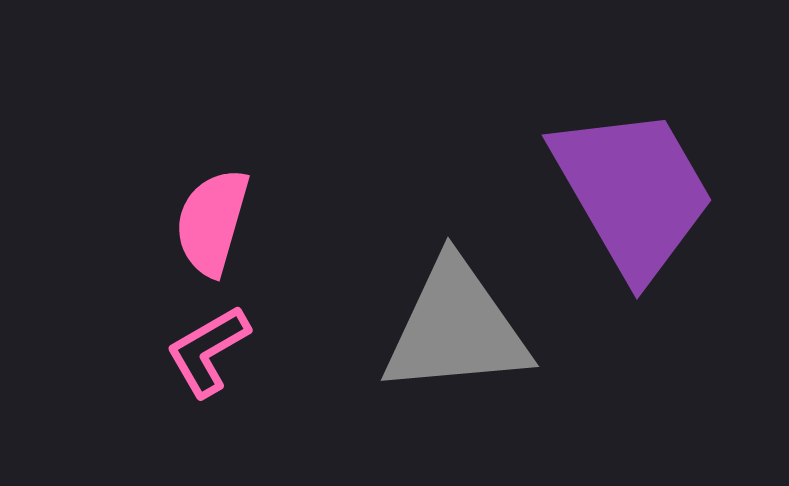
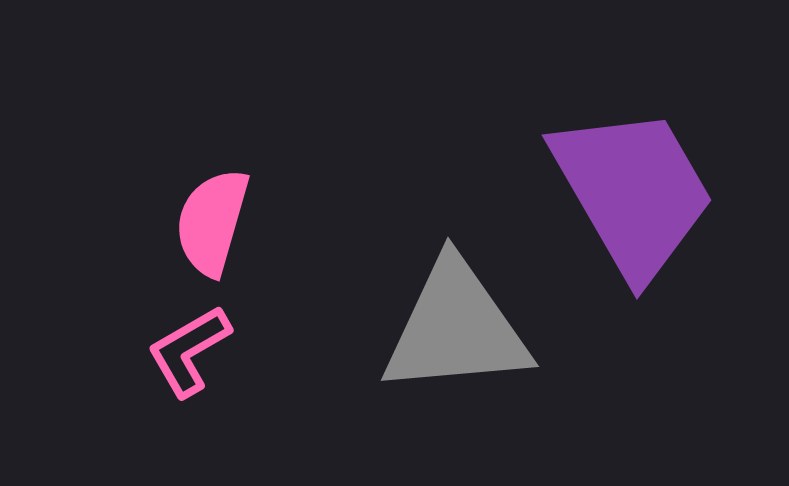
pink L-shape: moved 19 px left
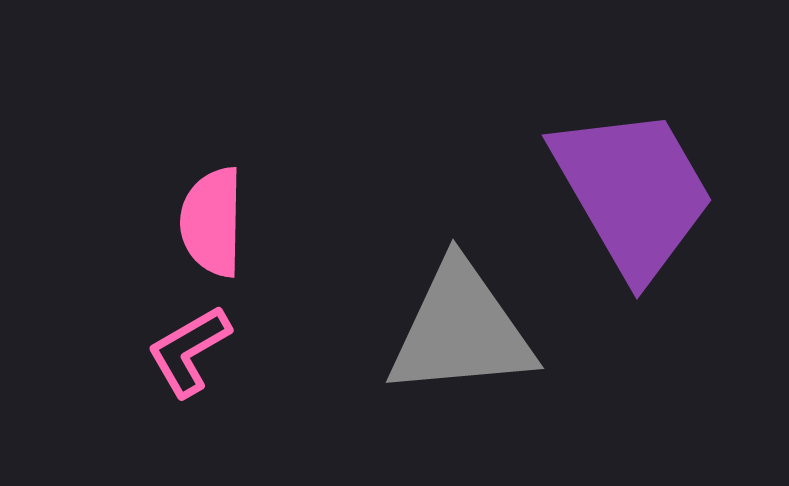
pink semicircle: rotated 15 degrees counterclockwise
gray triangle: moved 5 px right, 2 px down
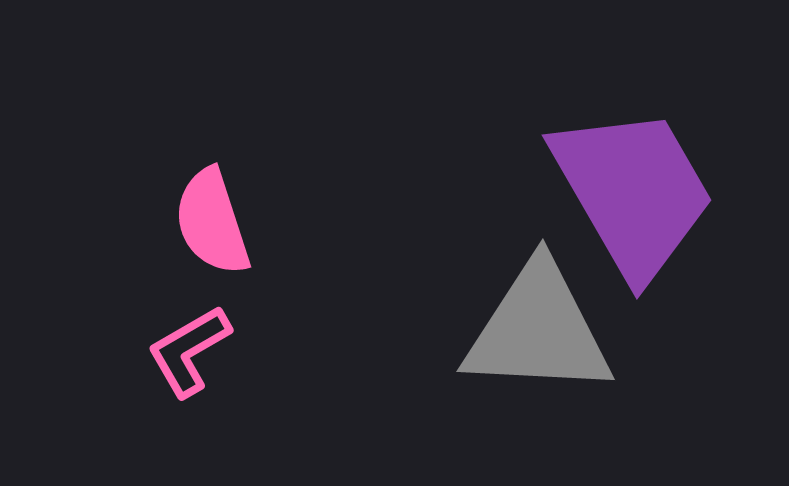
pink semicircle: rotated 19 degrees counterclockwise
gray triangle: moved 77 px right; rotated 8 degrees clockwise
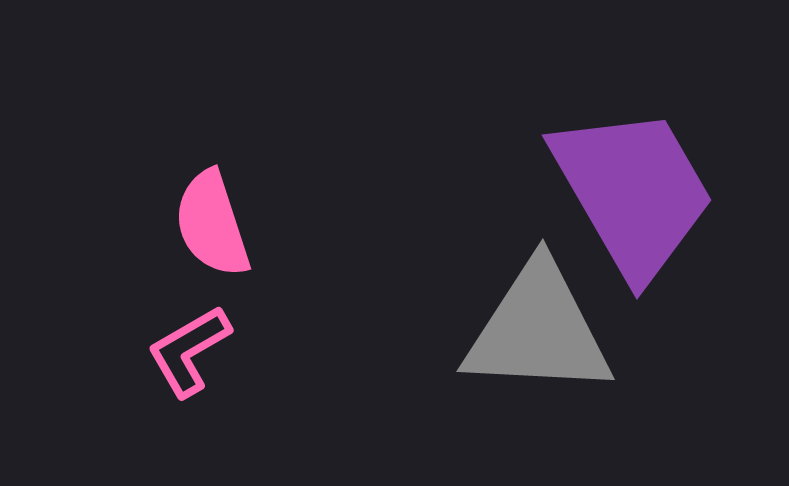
pink semicircle: moved 2 px down
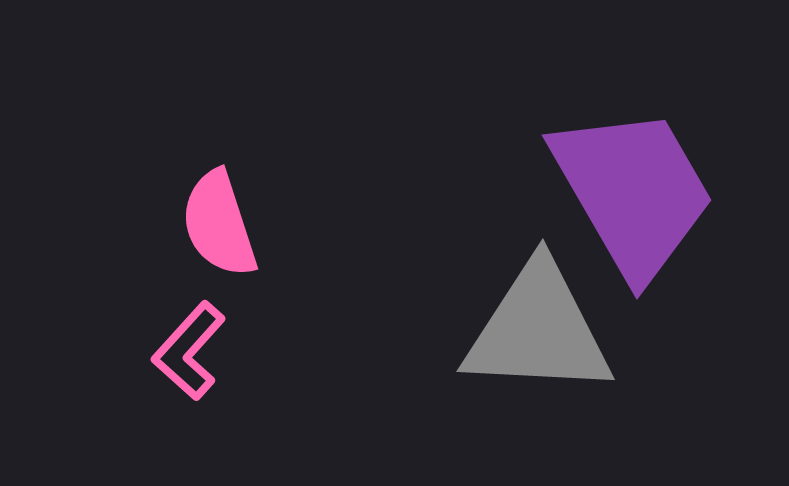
pink semicircle: moved 7 px right
pink L-shape: rotated 18 degrees counterclockwise
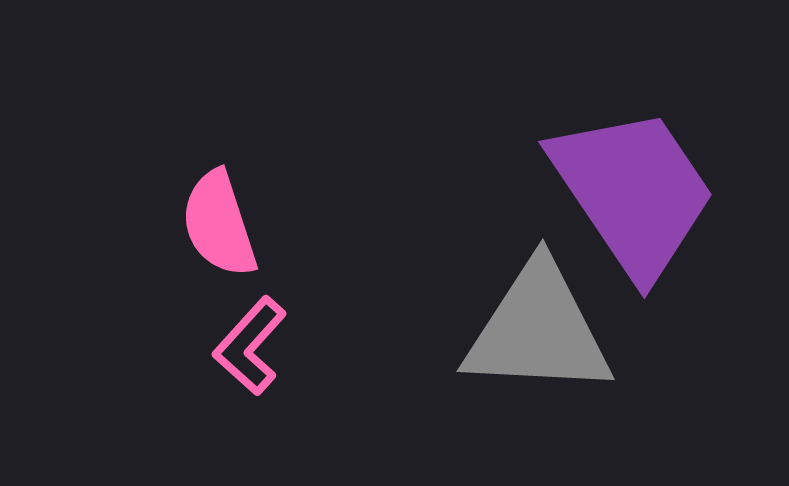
purple trapezoid: rotated 4 degrees counterclockwise
pink L-shape: moved 61 px right, 5 px up
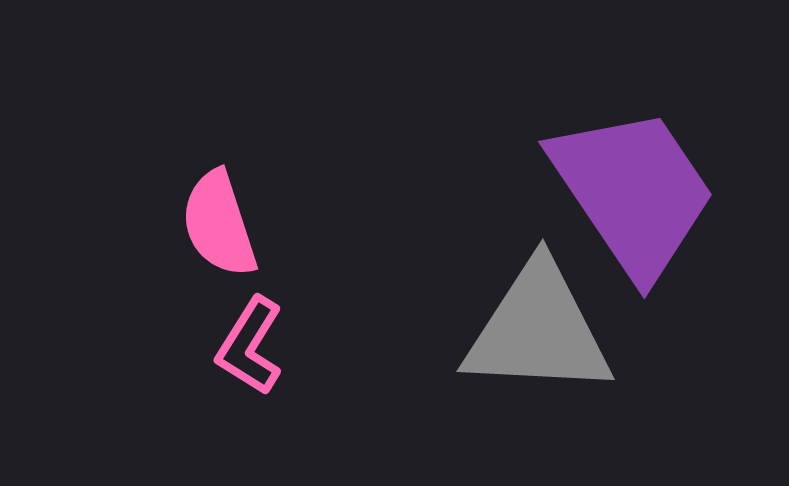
pink L-shape: rotated 10 degrees counterclockwise
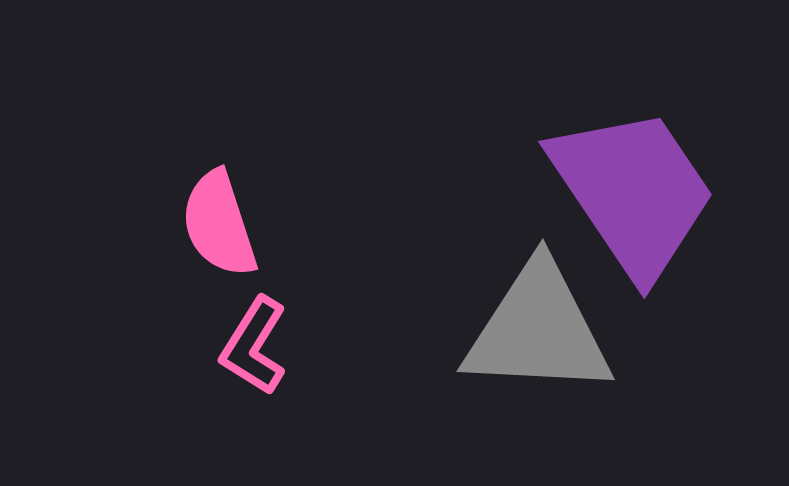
pink L-shape: moved 4 px right
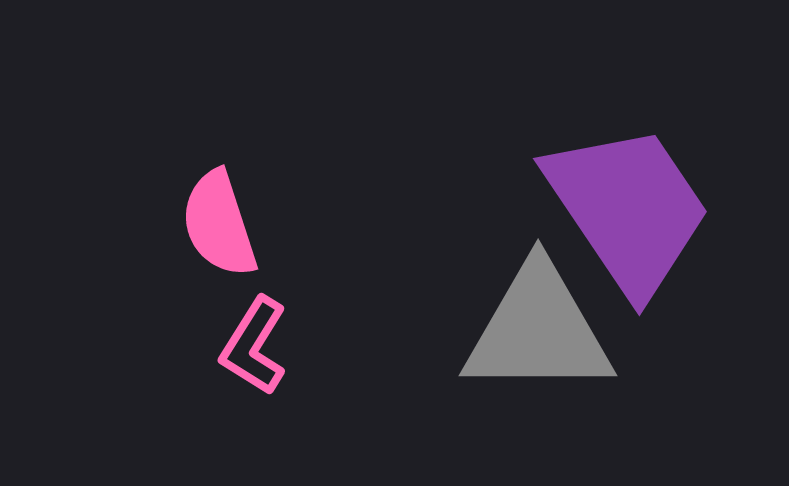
purple trapezoid: moved 5 px left, 17 px down
gray triangle: rotated 3 degrees counterclockwise
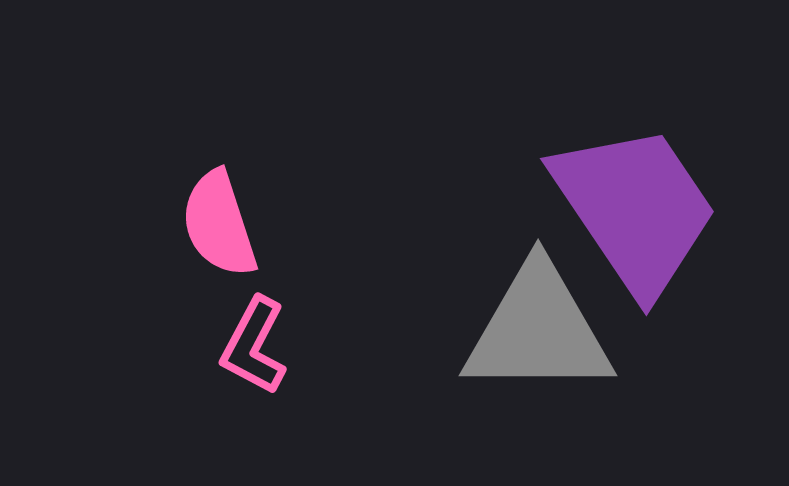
purple trapezoid: moved 7 px right
pink L-shape: rotated 4 degrees counterclockwise
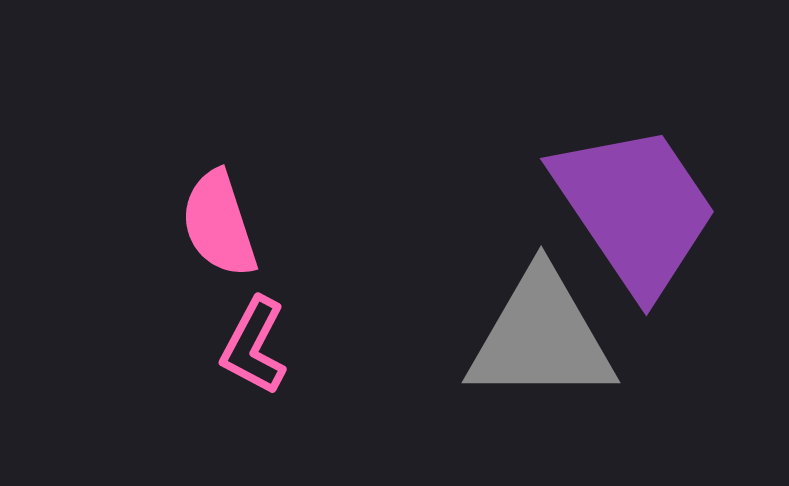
gray triangle: moved 3 px right, 7 px down
